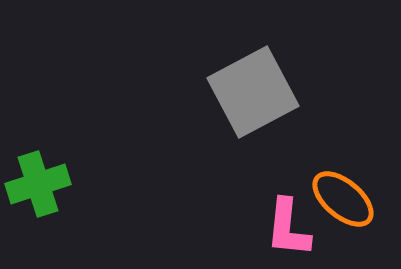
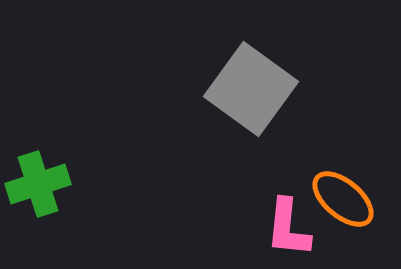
gray square: moved 2 px left, 3 px up; rotated 26 degrees counterclockwise
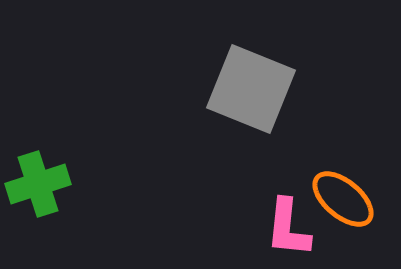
gray square: rotated 14 degrees counterclockwise
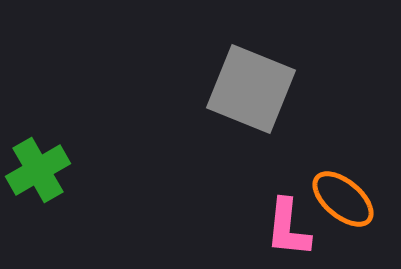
green cross: moved 14 px up; rotated 12 degrees counterclockwise
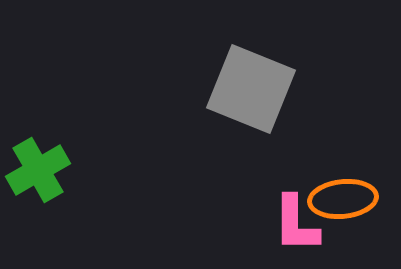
orange ellipse: rotated 46 degrees counterclockwise
pink L-shape: moved 8 px right, 4 px up; rotated 6 degrees counterclockwise
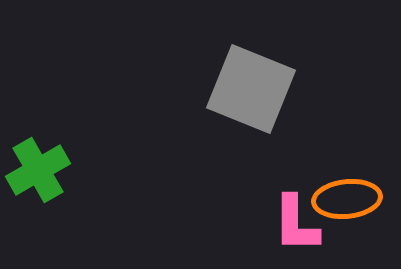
orange ellipse: moved 4 px right
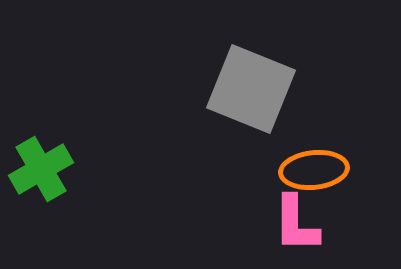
green cross: moved 3 px right, 1 px up
orange ellipse: moved 33 px left, 29 px up
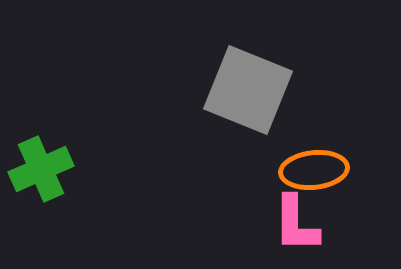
gray square: moved 3 px left, 1 px down
green cross: rotated 6 degrees clockwise
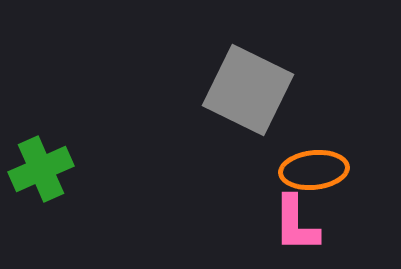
gray square: rotated 4 degrees clockwise
